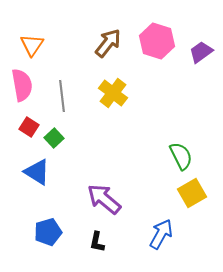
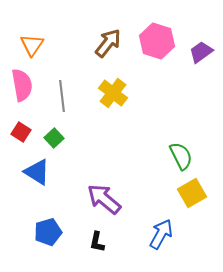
red square: moved 8 px left, 5 px down
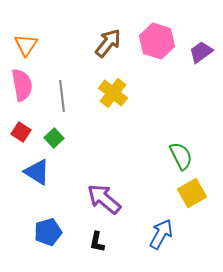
orange triangle: moved 6 px left
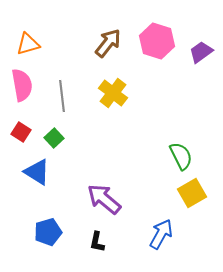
orange triangle: moved 2 px right, 1 px up; rotated 40 degrees clockwise
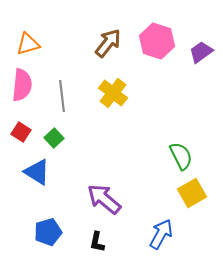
pink semicircle: rotated 16 degrees clockwise
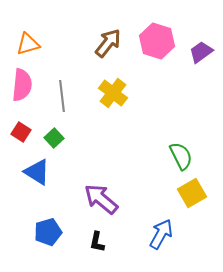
purple arrow: moved 3 px left
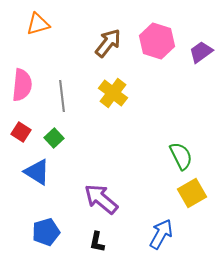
orange triangle: moved 10 px right, 20 px up
blue pentagon: moved 2 px left
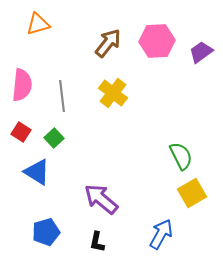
pink hexagon: rotated 20 degrees counterclockwise
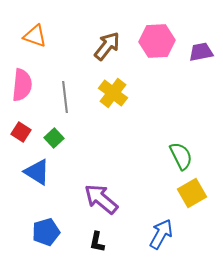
orange triangle: moved 3 px left, 12 px down; rotated 35 degrees clockwise
brown arrow: moved 1 px left, 3 px down
purple trapezoid: rotated 25 degrees clockwise
gray line: moved 3 px right, 1 px down
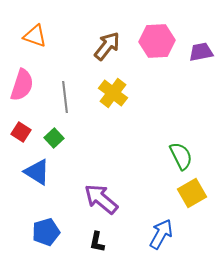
pink semicircle: rotated 12 degrees clockwise
